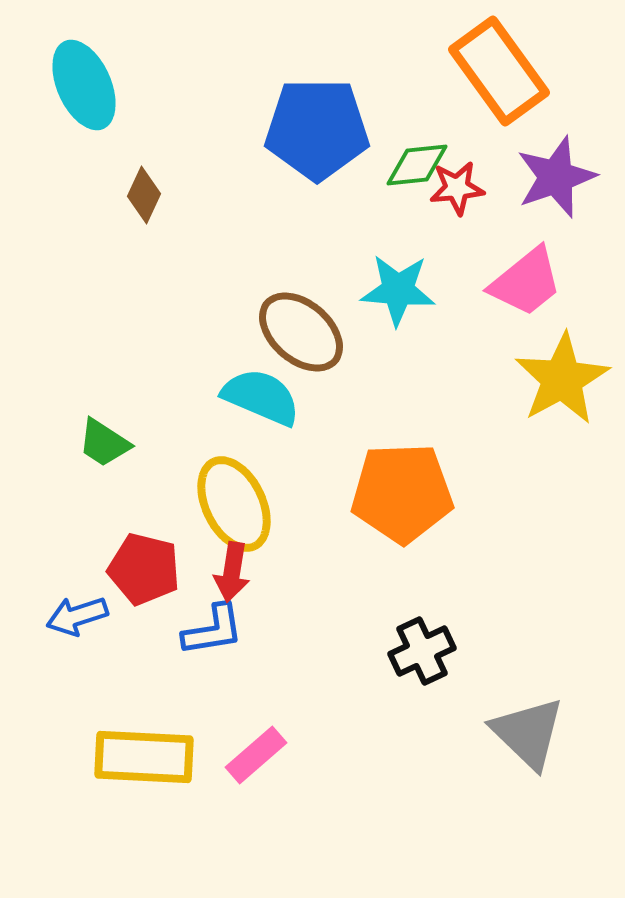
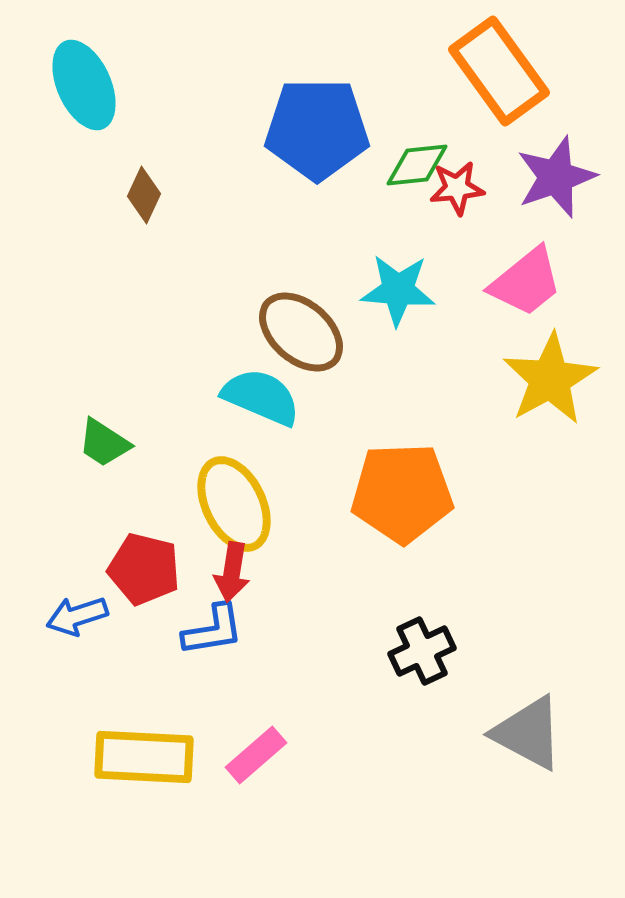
yellow star: moved 12 px left
gray triangle: rotated 16 degrees counterclockwise
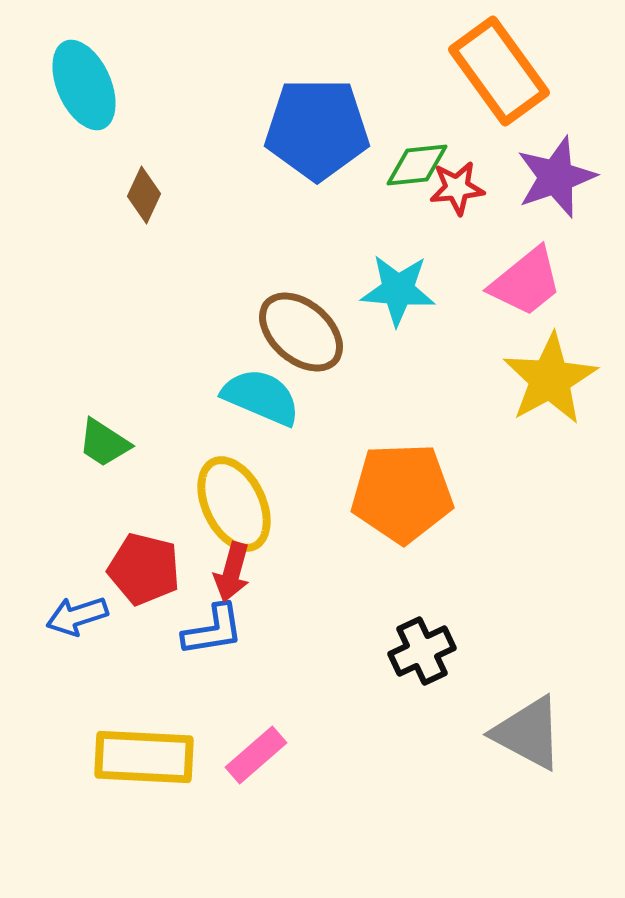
red arrow: rotated 6 degrees clockwise
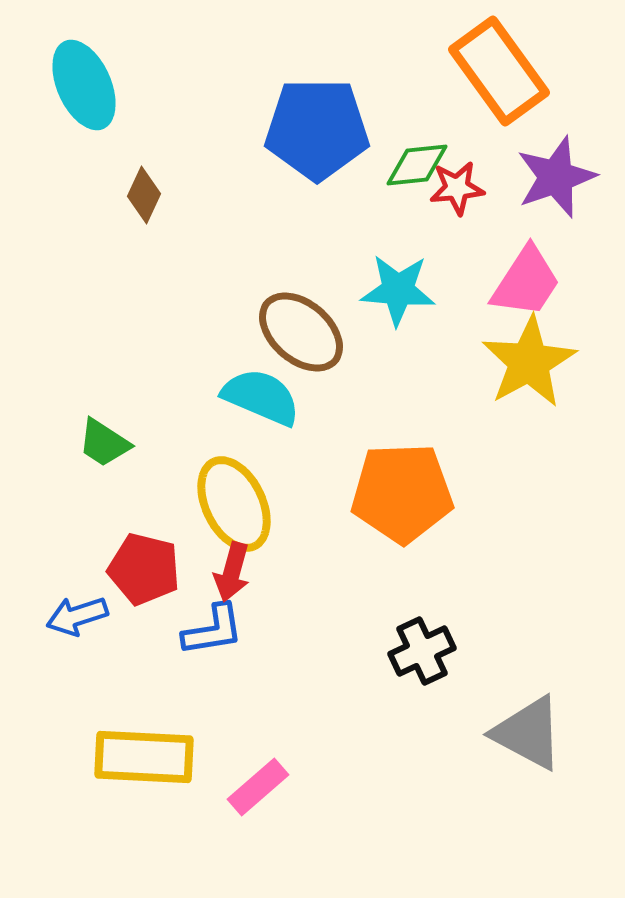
pink trapezoid: rotated 18 degrees counterclockwise
yellow star: moved 21 px left, 17 px up
pink rectangle: moved 2 px right, 32 px down
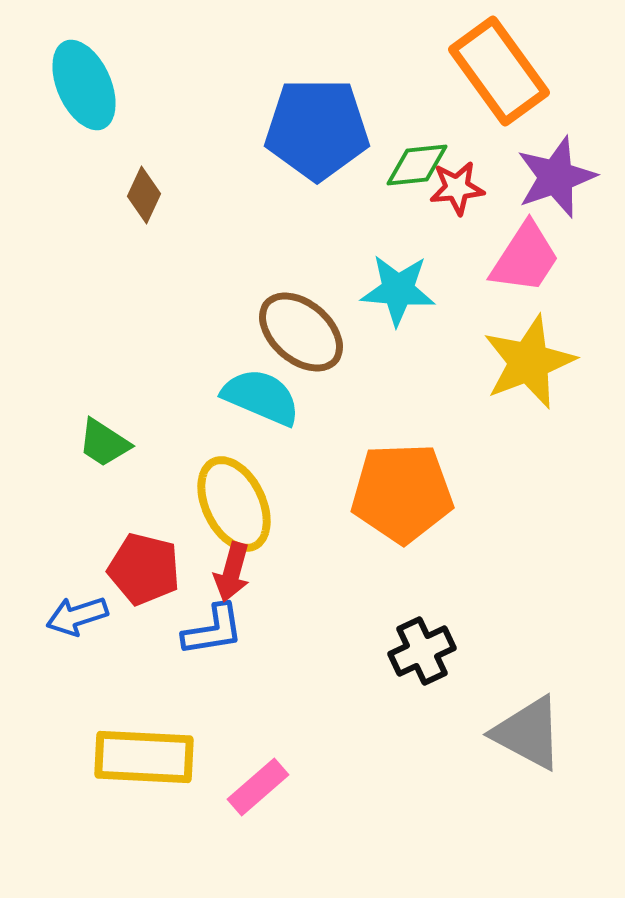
pink trapezoid: moved 1 px left, 24 px up
yellow star: rotated 8 degrees clockwise
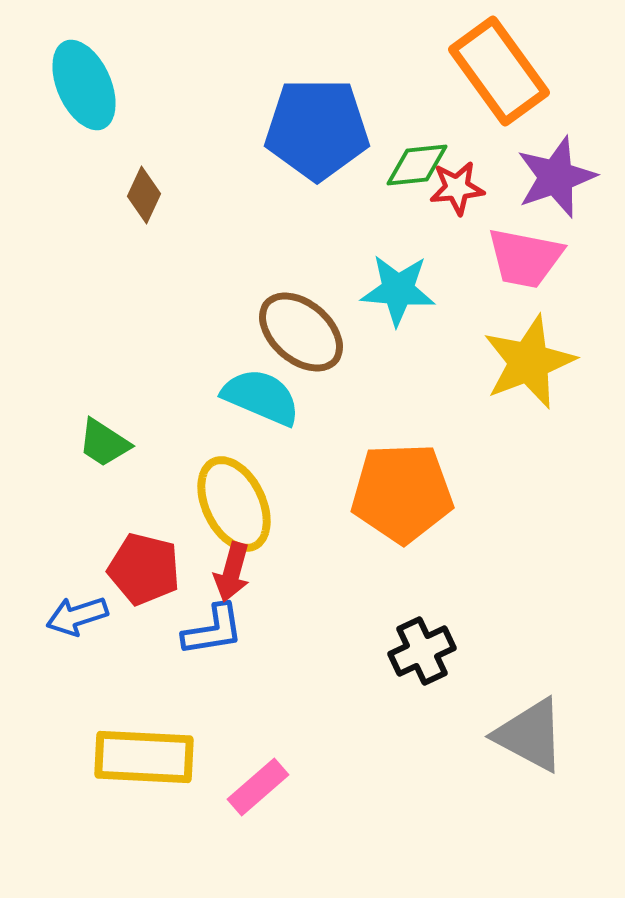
pink trapezoid: rotated 68 degrees clockwise
gray triangle: moved 2 px right, 2 px down
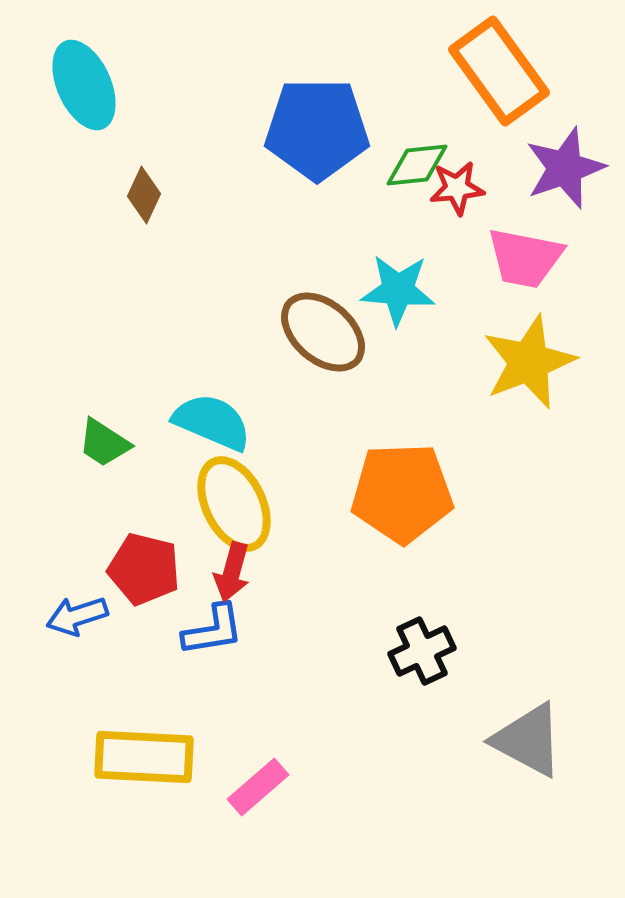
purple star: moved 9 px right, 9 px up
brown ellipse: moved 22 px right
cyan semicircle: moved 49 px left, 25 px down
gray triangle: moved 2 px left, 5 px down
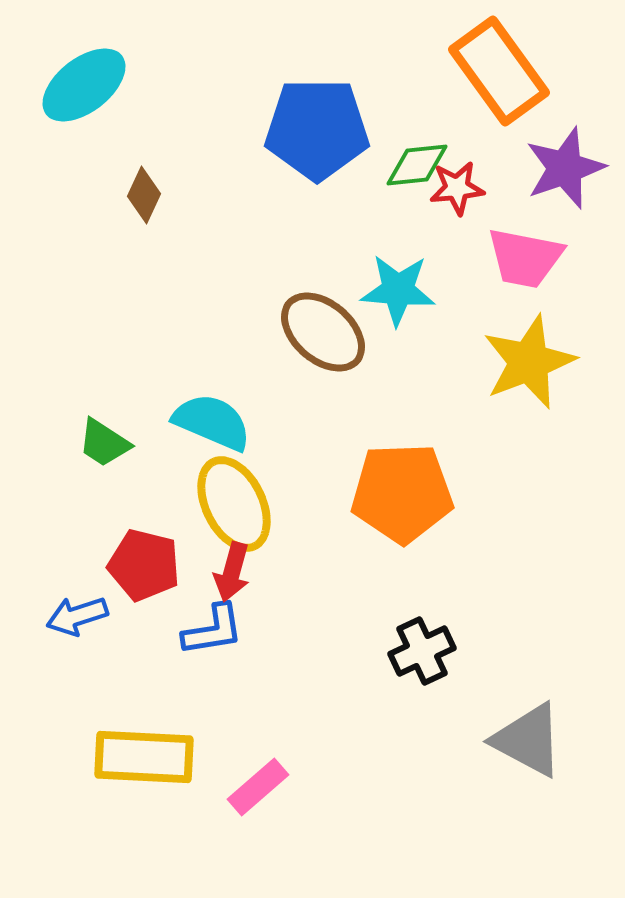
cyan ellipse: rotated 76 degrees clockwise
red pentagon: moved 4 px up
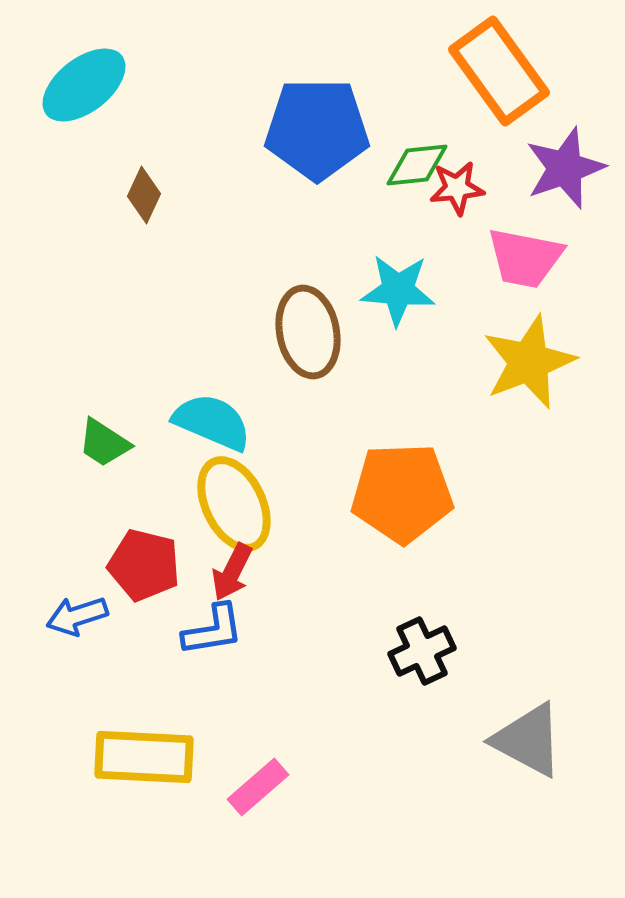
brown ellipse: moved 15 px left; rotated 38 degrees clockwise
red arrow: rotated 12 degrees clockwise
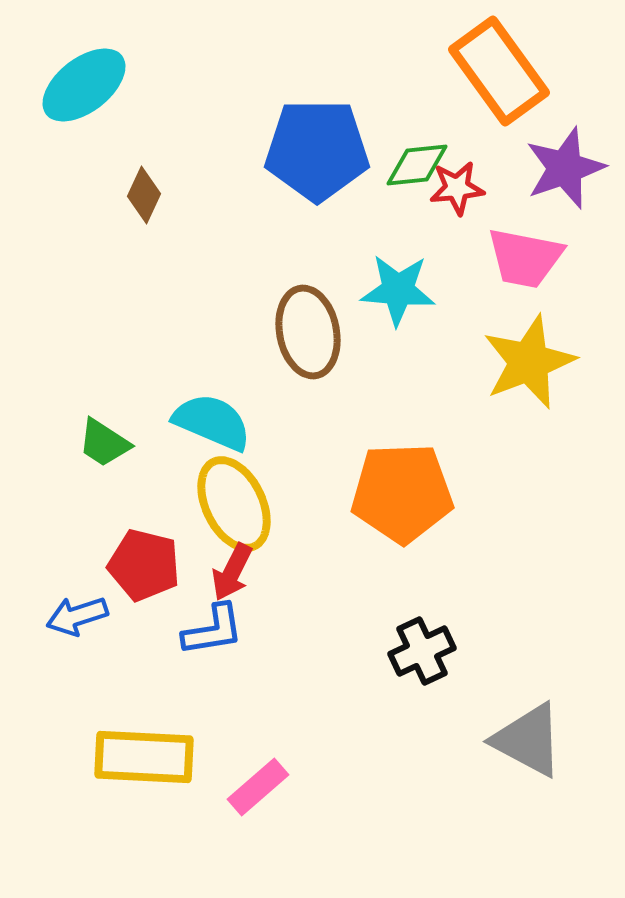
blue pentagon: moved 21 px down
